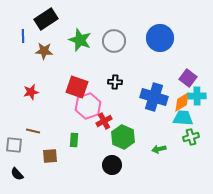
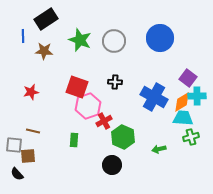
blue cross: rotated 12 degrees clockwise
brown square: moved 22 px left
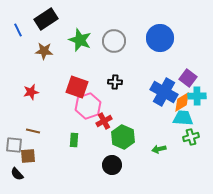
blue line: moved 5 px left, 6 px up; rotated 24 degrees counterclockwise
blue cross: moved 10 px right, 5 px up
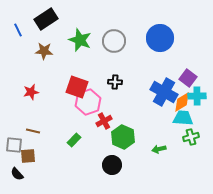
pink hexagon: moved 4 px up
green rectangle: rotated 40 degrees clockwise
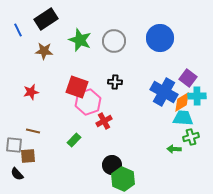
green hexagon: moved 42 px down
green arrow: moved 15 px right; rotated 16 degrees clockwise
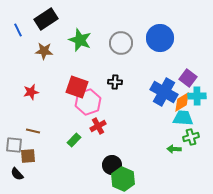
gray circle: moved 7 px right, 2 px down
red cross: moved 6 px left, 5 px down
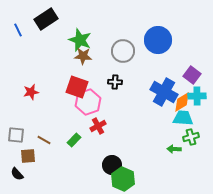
blue circle: moved 2 px left, 2 px down
gray circle: moved 2 px right, 8 px down
brown star: moved 39 px right, 5 px down
purple square: moved 4 px right, 3 px up
brown line: moved 11 px right, 9 px down; rotated 16 degrees clockwise
gray square: moved 2 px right, 10 px up
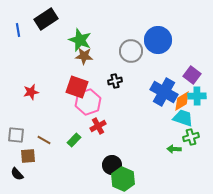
blue line: rotated 16 degrees clockwise
gray circle: moved 8 px right
brown star: moved 1 px right
black cross: moved 1 px up; rotated 16 degrees counterclockwise
orange diamond: moved 1 px up
cyan trapezoid: rotated 15 degrees clockwise
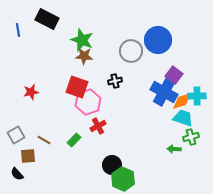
black rectangle: moved 1 px right; rotated 60 degrees clockwise
green star: moved 2 px right
purple square: moved 18 px left
orange diamond: rotated 15 degrees clockwise
gray square: rotated 36 degrees counterclockwise
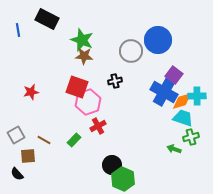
green arrow: rotated 16 degrees clockwise
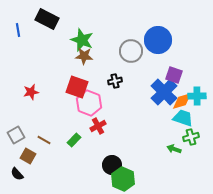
purple square: rotated 18 degrees counterclockwise
blue cross: rotated 16 degrees clockwise
pink hexagon: moved 1 px right, 1 px down; rotated 20 degrees counterclockwise
brown square: rotated 35 degrees clockwise
